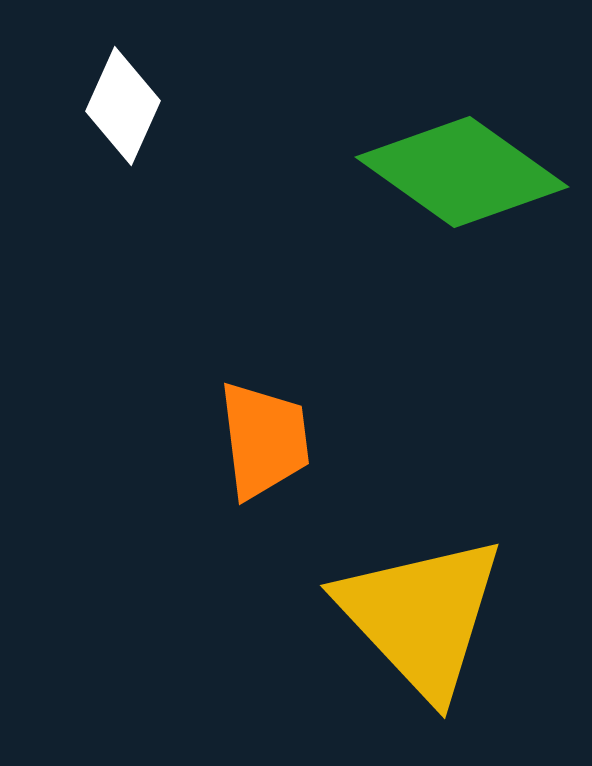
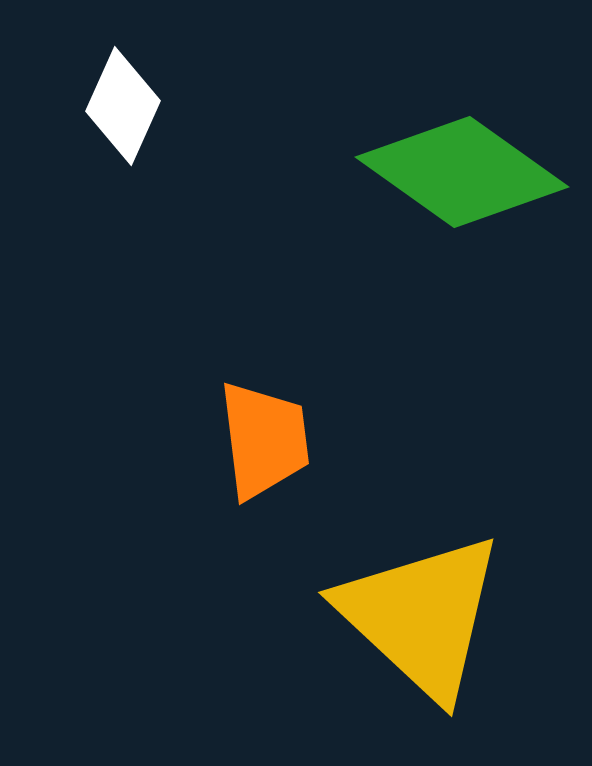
yellow triangle: rotated 4 degrees counterclockwise
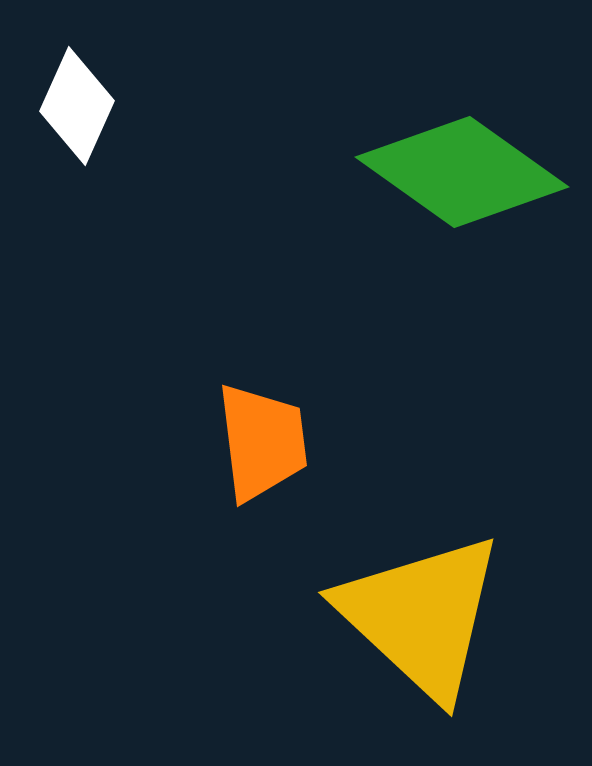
white diamond: moved 46 px left
orange trapezoid: moved 2 px left, 2 px down
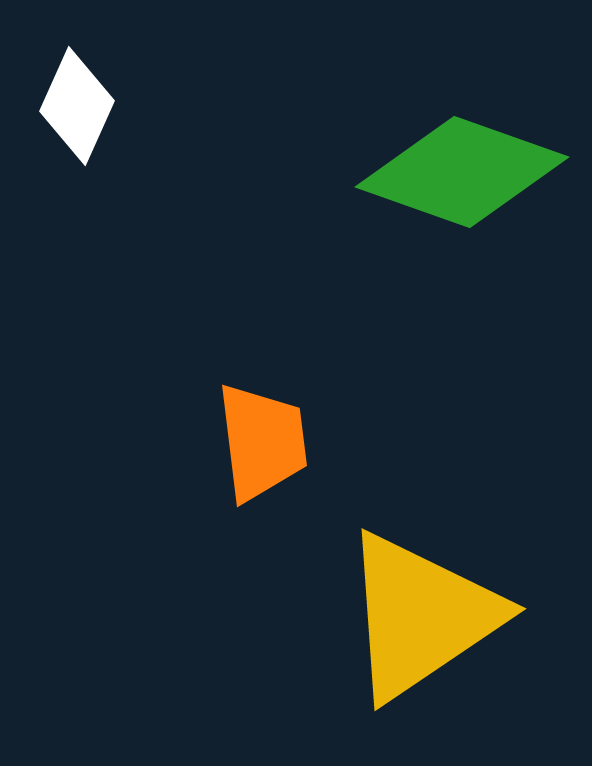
green diamond: rotated 16 degrees counterclockwise
yellow triangle: rotated 43 degrees clockwise
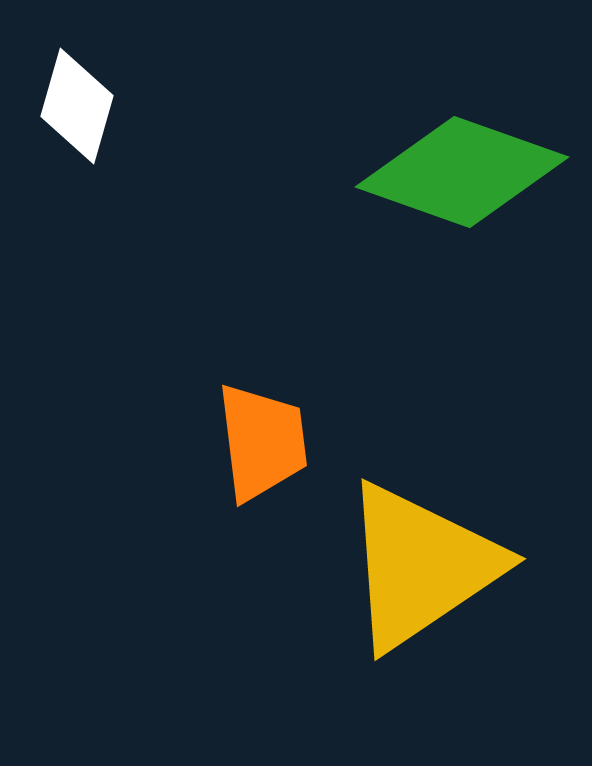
white diamond: rotated 8 degrees counterclockwise
yellow triangle: moved 50 px up
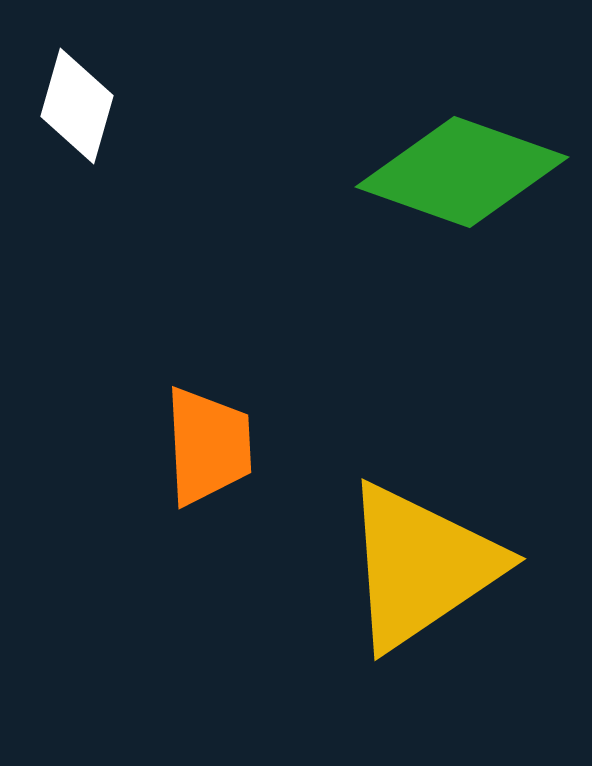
orange trapezoid: moved 54 px left, 4 px down; rotated 4 degrees clockwise
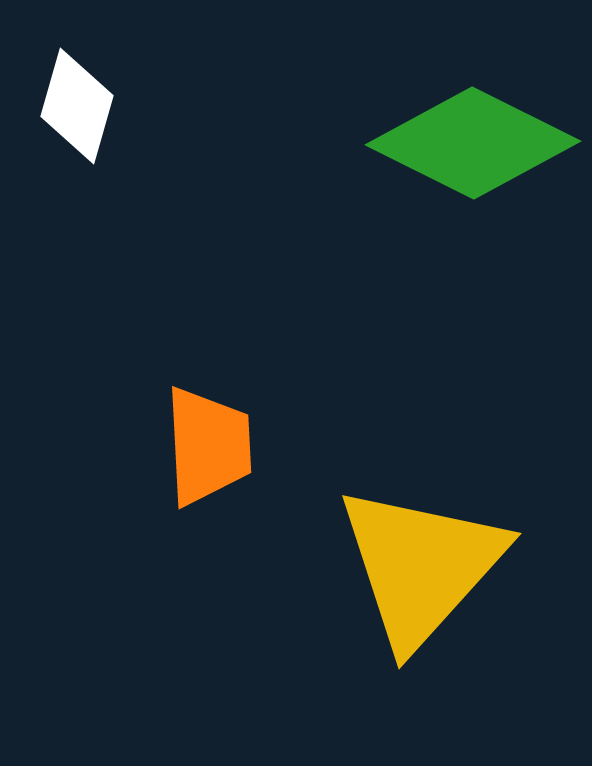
green diamond: moved 11 px right, 29 px up; rotated 7 degrees clockwise
yellow triangle: rotated 14 degrees counterclockwise
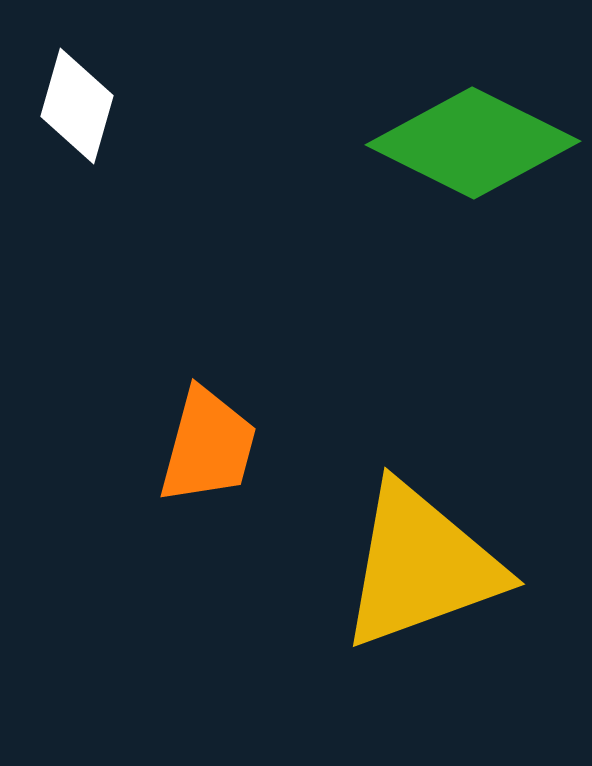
orange trapezoid: rotated 18 degrees clockwise
yellow triangle: rotated 28 degrees clockwise
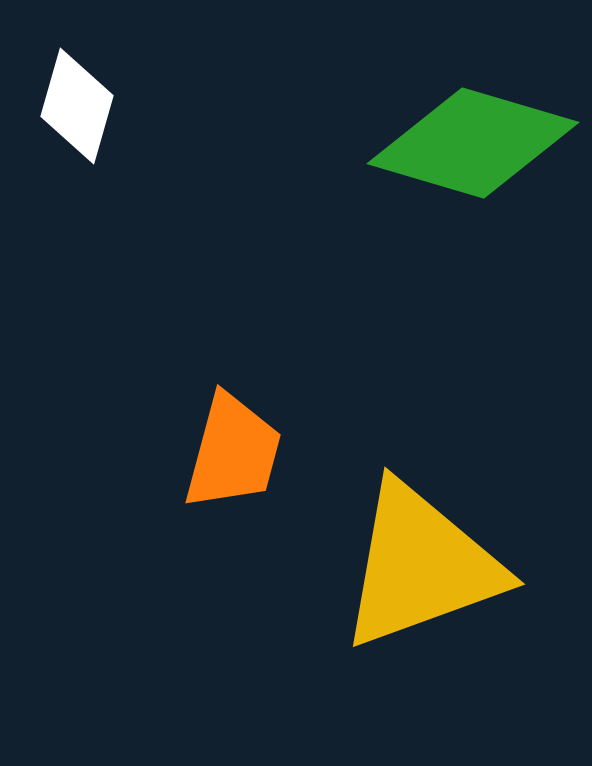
green diamond: rotated 10 degrees counterclockwise
orange trapezoid: moved 25 px right, 6 px down
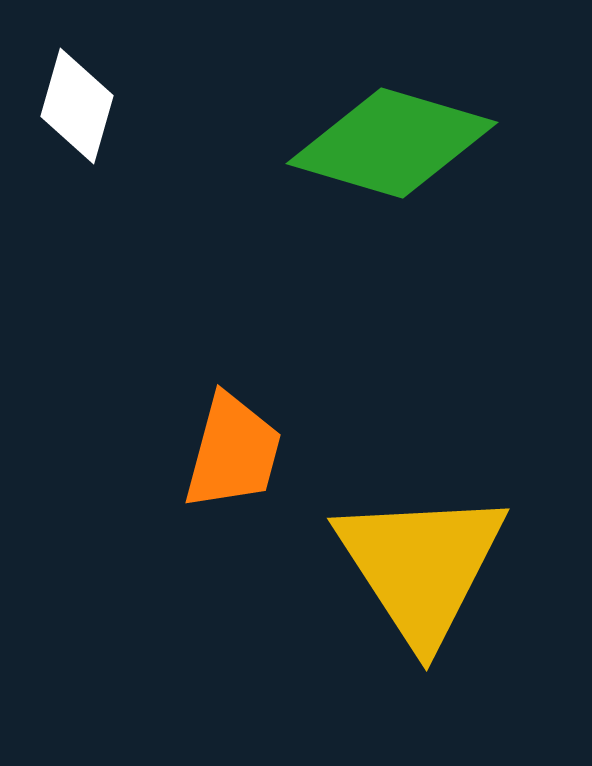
green diamond: moved 81 px left
yellow triangle: rotated 43 degrees counterclockwise
